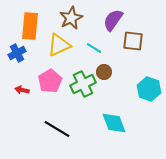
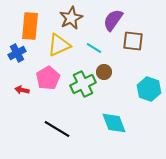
pink pentagon: moved 2 px left, 3 px up
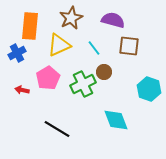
purple semicircle: rotated 70 degrees clockwise
brown square: moved 4 px left, 5 px down
cyan line: rotated 21 degrees clockwise
cyan diamond: moved 2 px right, 3 px up
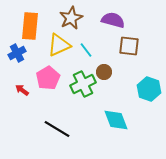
cyan line: moved 8 px left, 2 px down
red arrow: rotated 24 degrees clockwise
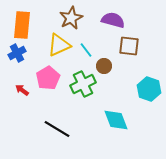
orange rectangle: moved 8 px left, 1 px up
brown circle: moved 6 px up
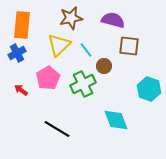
brown star: rotated 15 degrees clockwise
yellow triangle: rotated 20 degrees counterclockwise
red arrow: moved 1 px left
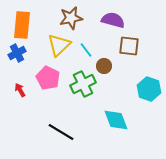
pink pentagon: rotated 15 degrees counterclockwise
red arrow: moved 1 px left; rotated 24 degrees clockwise
black line: moved 4 px right, 3 px down
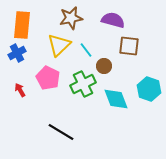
cyan diamond: moved 21 px up
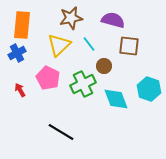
cyan line: moved 3 px right, 6 px up
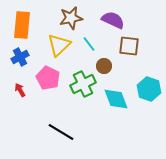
purple semicircle: rotated 10 degrees clockwise
blue cross: moved 3 px right, 4 px down
